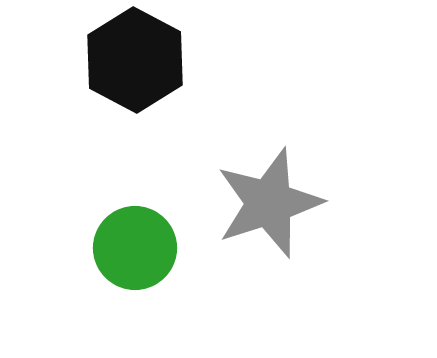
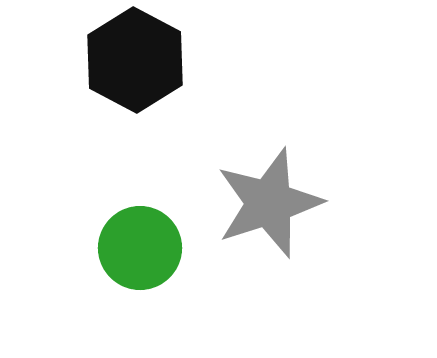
green circle: moved 5 px right
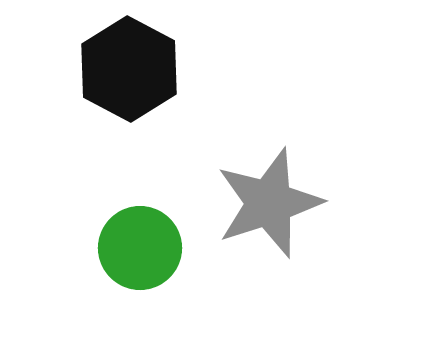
black hexagon: moved 6 px left, 9 px down
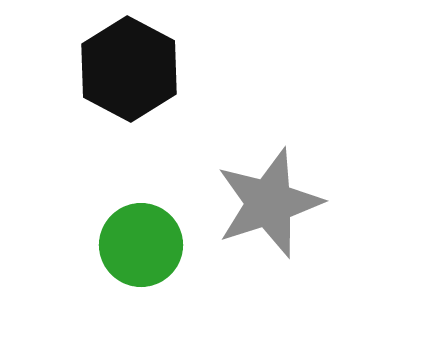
green circle: moved 1 px right, 3 px up
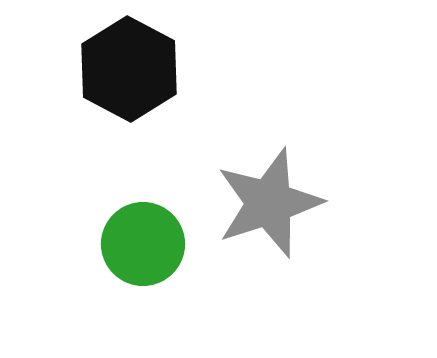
green circle: moved 2 px right, 1 px up
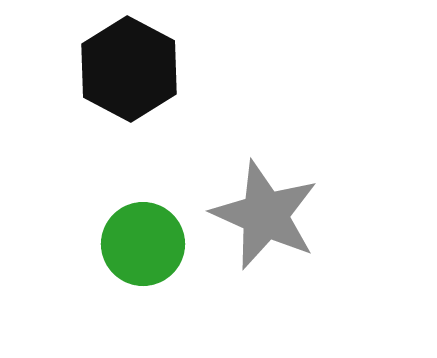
gray star: moved 4 px left, 12 px down; rotated 30 degrees counterclockwise
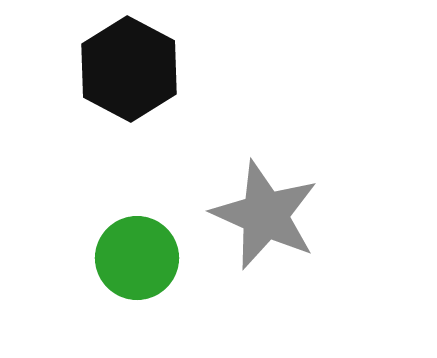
green circle: moved 6 px left, 14 px down
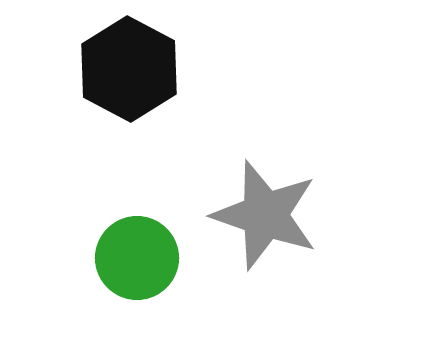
gray star: rotated 5 degrees counterclockwise
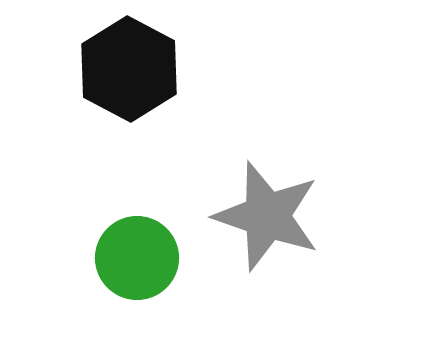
gray star: moved 2 px right, 1 px down
